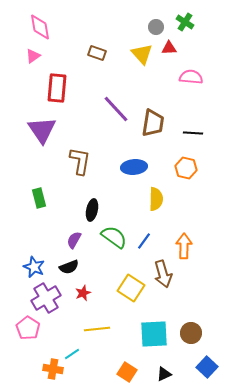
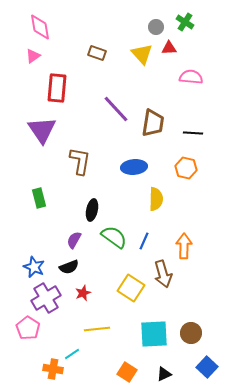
blue line: rotated 12 degrees counterclockwise
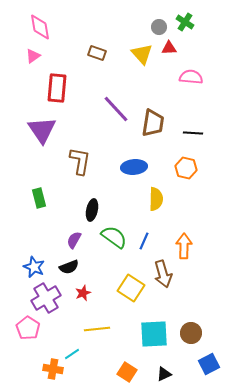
gray circle: moved 3 px right
blue square: moved 2 px right, 3 px up; rotated 20 degrees clockwise
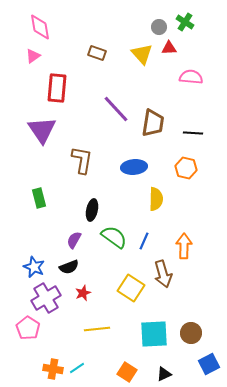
brown L-shape: moved 2 px right, 1 px up
cyan line: moved 5 px right, 14 px down
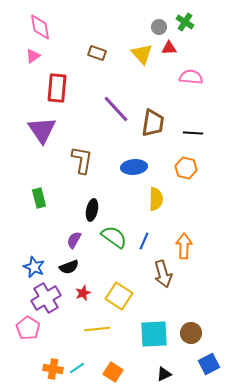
yellow square: moved 12 px left, 8 px down
orange square: moved 14 px left
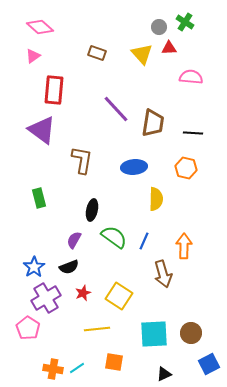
pink diamond: rotated 40 degrees counterclockwise
red rectangle: moved 3 px left, 2 px down
purple triangle: rotated 20 degrees counterclockwise
blue star: rotated 15 degrees clockwise
orange square: moved 1 px right, 10 px up; rotated 24 degrees counterclockwise
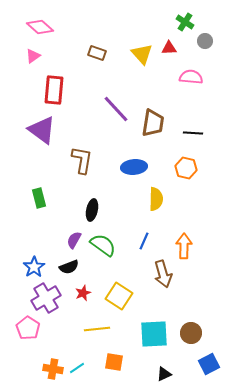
gray circle: moved 46 px right, 14 px down
green semicircle: moved 11 px left, 8 px down
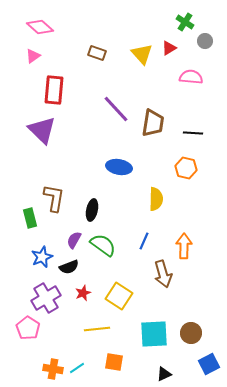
red triangle: rotated 28 degrees counterclockwise
purple triangle: rotated 8 degrees clockwise
brown L-shape: moved 28 px left, 38 px down
blue ellipse: moved 15 px left; rotated 15 degrees clockwise
green rectangle: moved 9 px left, 20 px down
blue star: moved 8 px right, 10 px up; rotated 10 degrees clockwise
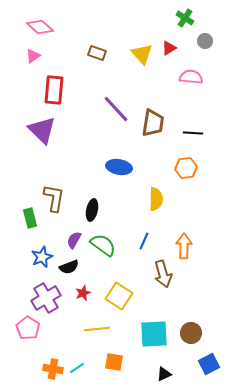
green cross: moved 4 px up
orange hexagon: rotated 20 degrees counterclockwise
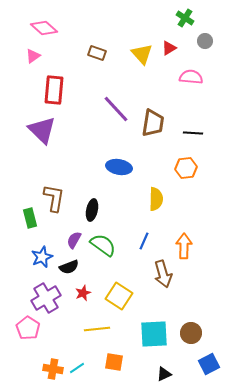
pink diamond: moved 4 px right, 1 px down
